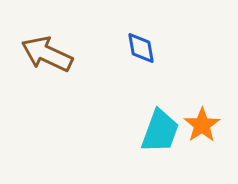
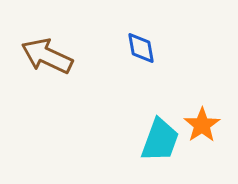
brown arrow: moved 2 px down
cyan trapezoid: moved 9 px down
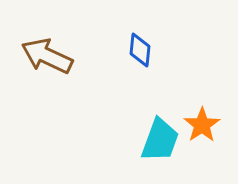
blue diamond: moved 1 px left, 2 px down; rotated 16 degrees clockwise
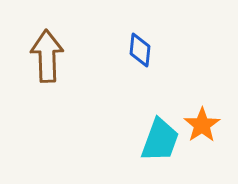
brown arrow: rotated 63 degrees clockwise
